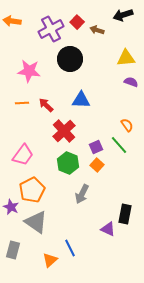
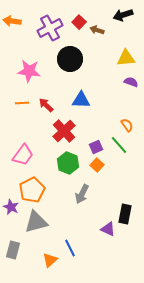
red square: moved 2 px right
purple cross: moved 1 px left, 1 px up
gray triangle: rotated 50 degrees counterclockwise
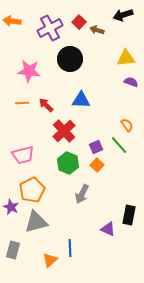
pink trapezoid: rotated 40 degrees clockwise
black rectangle: moved 4 px right, 1 px down
blue line: rotated 24 degrees clockwise
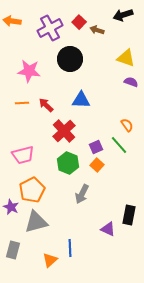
yellow triangle: rotated 24 degrees clockwise
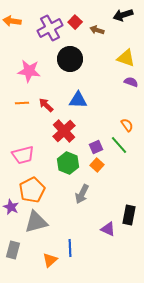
red square: moved 4 px left
blue triangle: moved 3 px left
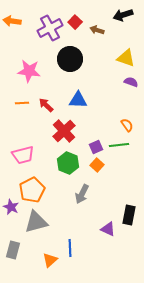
green line: rotated 54 degrees counterclockwise
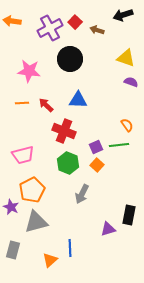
red cross: rotated 25 degrees counterclockwise
purple triangle: rotated 42 degrees counterclockwise
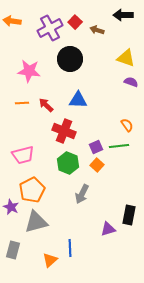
black arrow: rotated 18 degrees clockwise
green line: moved 1 px down
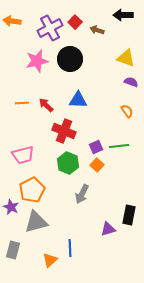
pink star: moved 8 px right, 10 px up; rotated 20 degrees counterclockwise
orange semicircle: moved 14 px up
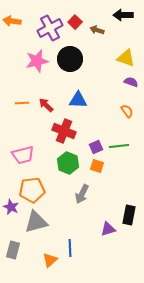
orange square: moved 1 px down; rotated 24 degrees counterclockwise
orange pentagon: rotated 20 degrees clockwise
